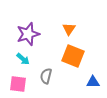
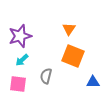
purple star: moved 8 px left, 2 px down
cyan arrow: moved 1 px left, 1 px down; rotated 96 degrees clockwise
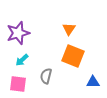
purple star: moved 2 px left, 3 px up
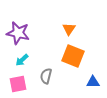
purple star: rotated 30 degrees clockwise
pink square: rotated 18 degrees counterclockwise
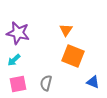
orange triangle: moved 3 px left, 1 px down
cyan arrow: moved 8 px left
gray semicircle: moved 7 px down
blue triangle: rotated 24 degrees clockwise
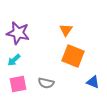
gray semicircle: rotated 91 degrees counterclockwise
